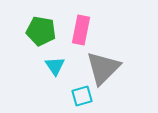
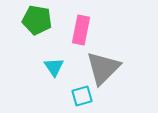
green pentagon: moved 4 px left, 11 px up
cyan triangle: moved 1 px left, 1 px down
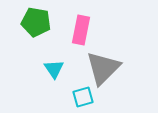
green pentagon: moved 1 px left, 2 px down
cyan triangle: moved 2 px down
cyan square: moved 1 px right, 1 px down
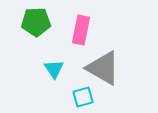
green pentagon: rotated 12 degrees counterclockwise
gray triangle: rotated 45 degrees counterclockwise
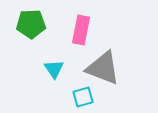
green pentagon: moved 5 px left, 2 px down
gray triangle: rotated 9 degrees counterclockwise
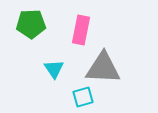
gray triangle: rotated 18 degrees counterclockwise
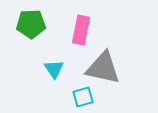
gray triangle: rotated 9 degrees clockwise
